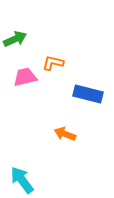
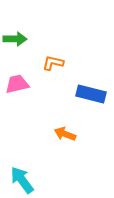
green arrow: rotated 25 degrees clockwise
pink trapezoid: moved 8 px left, 7 px down
blue rectangle: moved 3 px right
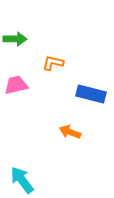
pink trapezoid: moved 1 px left, 1 px down
orange arrow: moved 5 px right, 2 px up
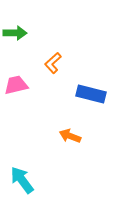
green arrow: moved 6 px up
orange L-shape: rotated 55 degrees counterclockwise
orange arrow: moved 4 px down
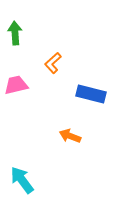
green arrow: rotated 95 degrees counterclockwise
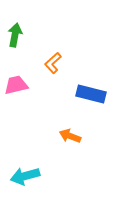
green arrow: moved 2 px down; rotated 15 degrees clockwise
cyan arrow: moved 3 px right, 4 px up; rotated 68 degrees counterclockwise
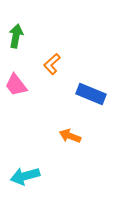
green arrow: moved 1 px right, 1 px down
orange L-shape: moved 1 px left, 1 px down
pink trapezoid: rotated 115 degrees counterclockwise
blue rectangle: rotated 8 degrees clockwise
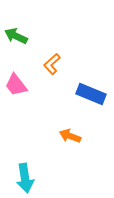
green arrow: rotated 75 degrees counterclockwise
cyan arrow: moved 2 px down; rotated 84 degrees counterclockwise
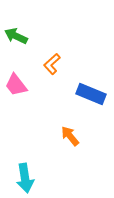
orange arrow: rotated 30 degrees clockwise
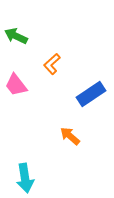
blue rectangle: rotated 56 degrees counterclockwise
orange arrow: rotated 10 degrees counterclockwise
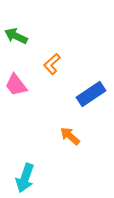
cyan arrow: rotated 28 degrees clockwise
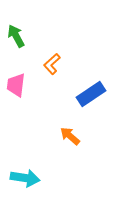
green arrow: rotated 35 degrees clockwise
pink trapezoid: rotated 45 degrees clockwise
cyan arrow: rotated 100 degrees counterclockwise
